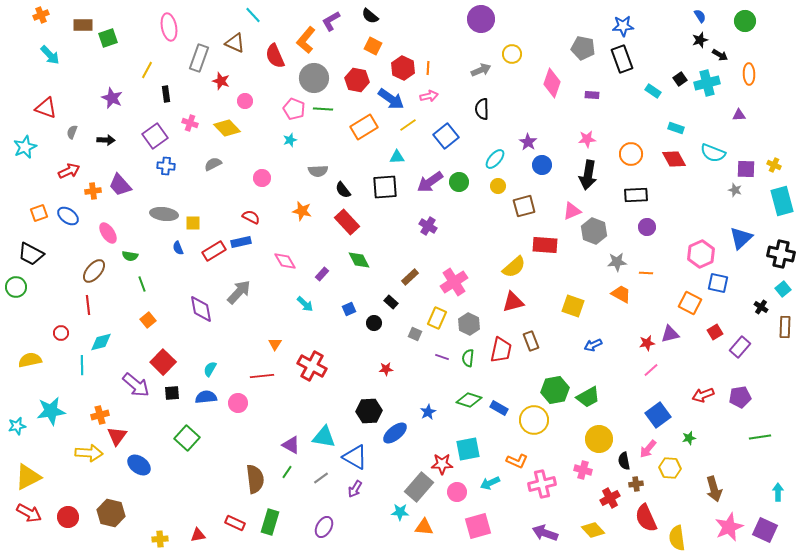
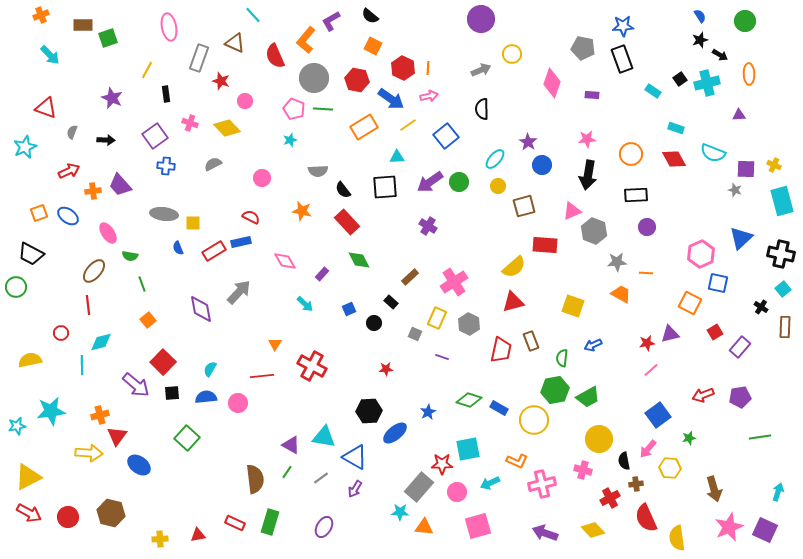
green semicircle at (468, 358): moved 94 px right
cyan arrow at (778, 492): rotated 18 degrees clockwise
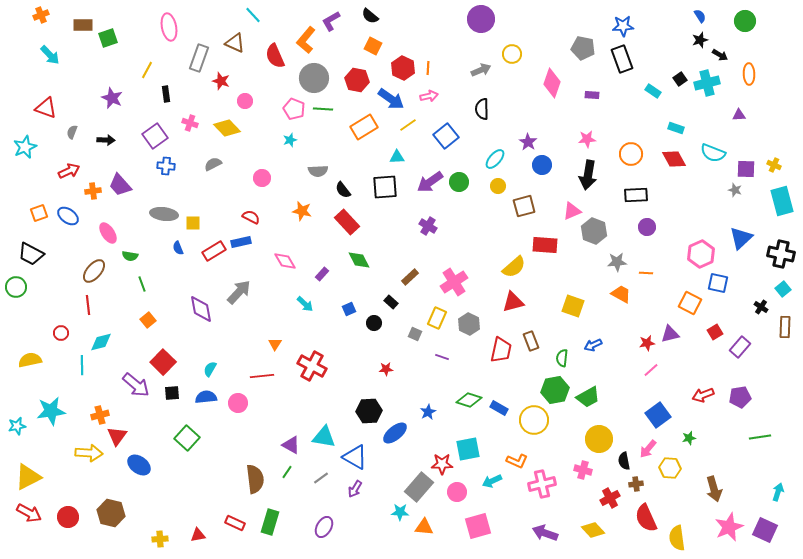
cyan arrow at (490, 483): moved 2 px right, 2 px up
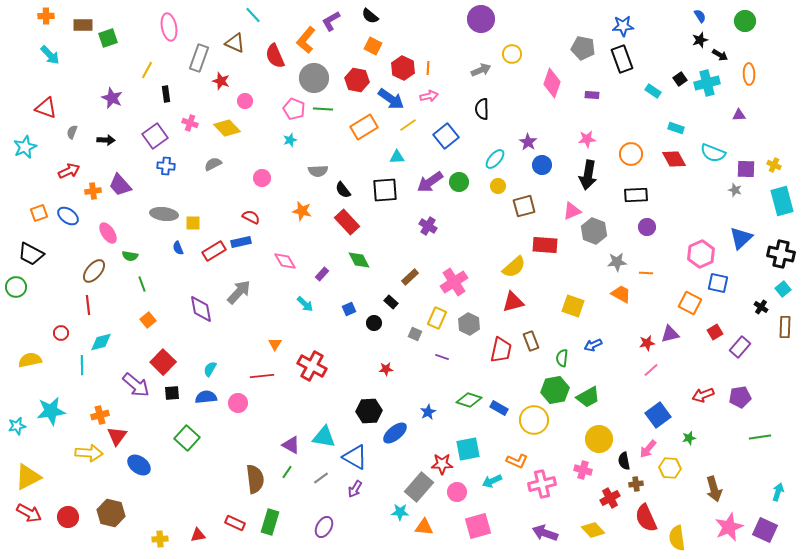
orange cross at (41, 15): moved 5 px right, 1 px down; rotated 21 degrees clockwise
black square at (385, 187): moved 3 px down
